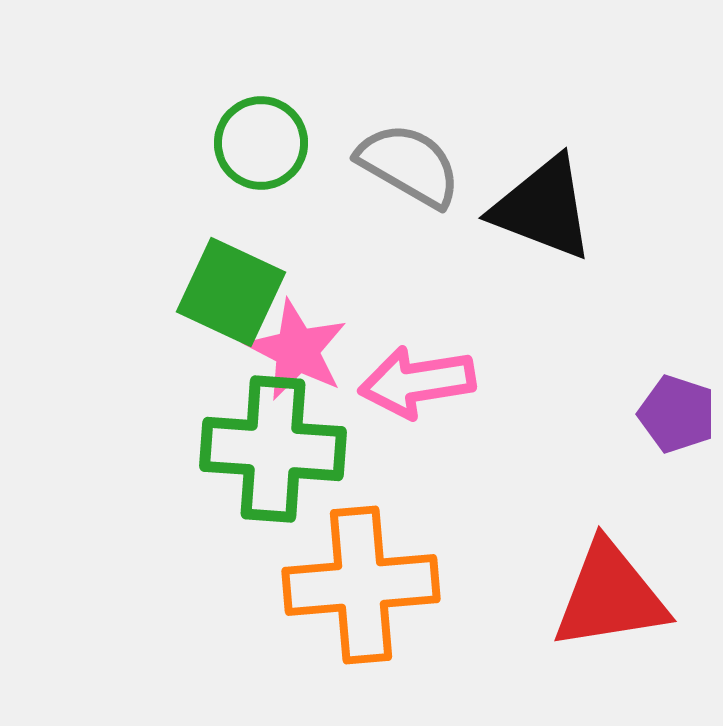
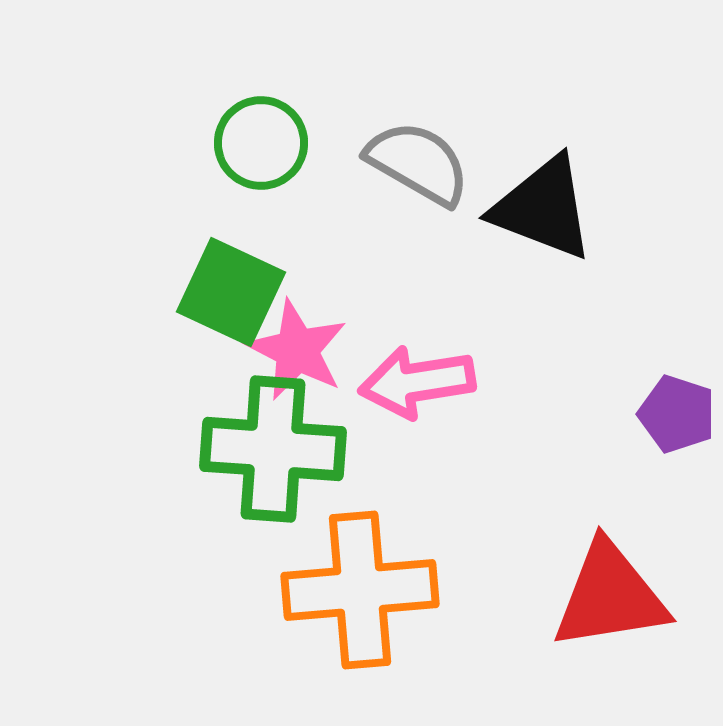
gray semicircle: moved 9 px right, 2 px up
orange cross: moved 1 px left, 5 px down
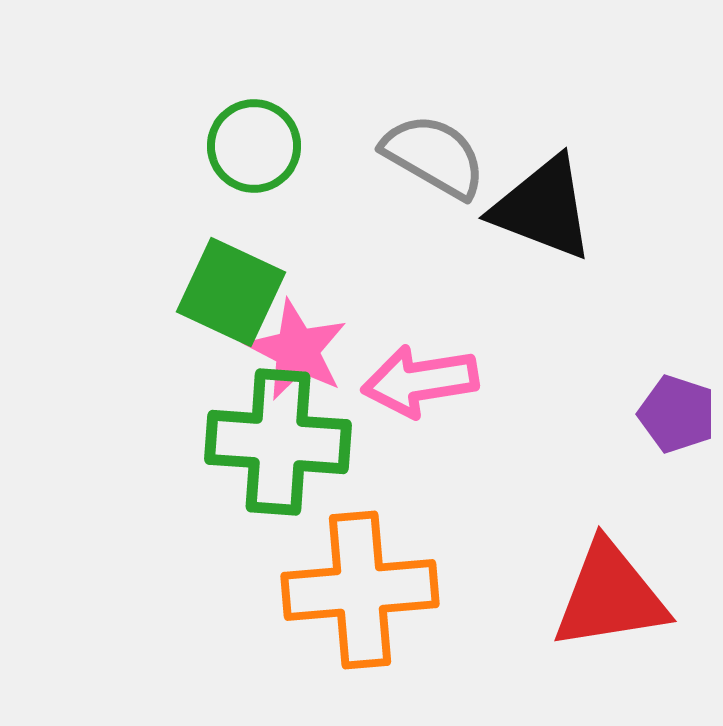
green circle: moved 7 px left, 3 px down
gray semicircle: moved 16 px right, 7 px up
pink arrow: moved 3 px right, 1 px up
green cross: moved 5 px right, 7 px up
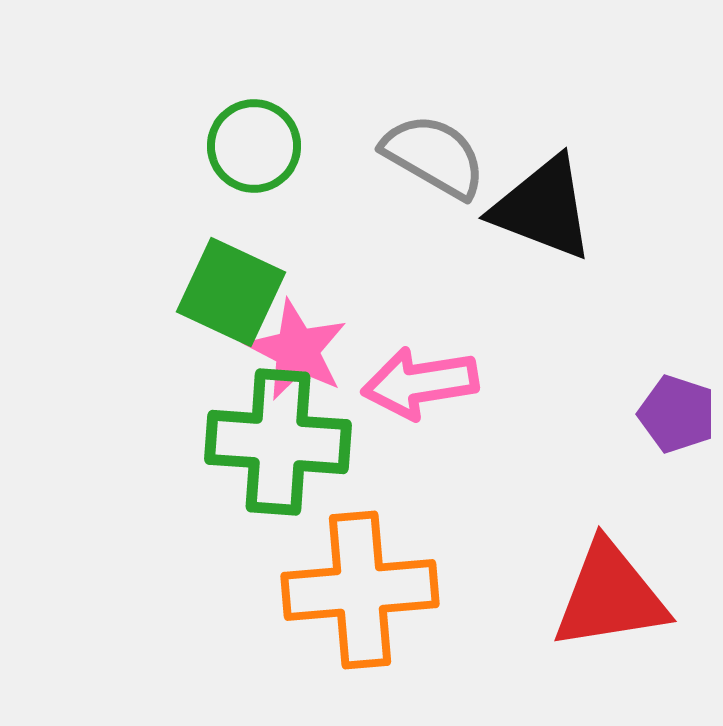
pink arrow: moved 2 px down
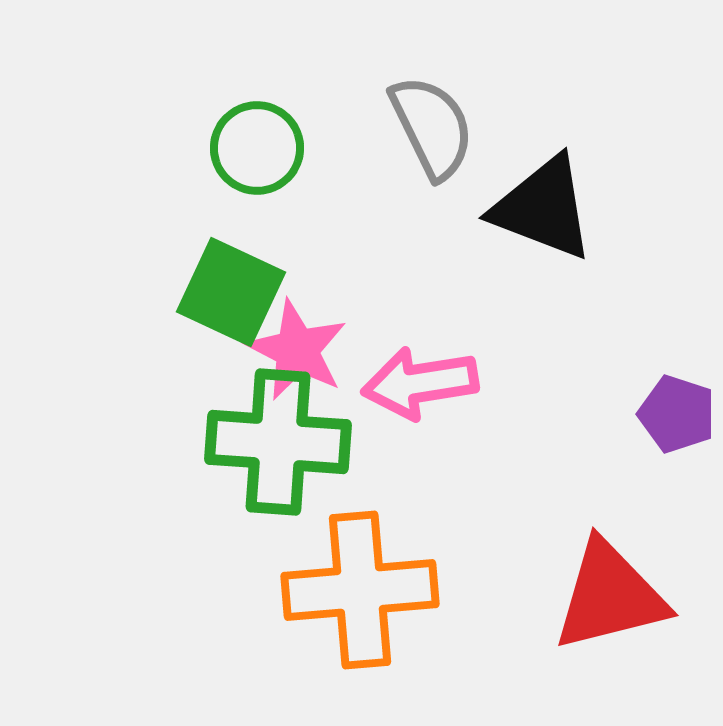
green circle: moved 3 px right, 2 px down
gray semicircle: moved 2 px left, 29 px up; rotated 34 degrees clockwise
red triangle: rotated 5 degrees counterclockwise
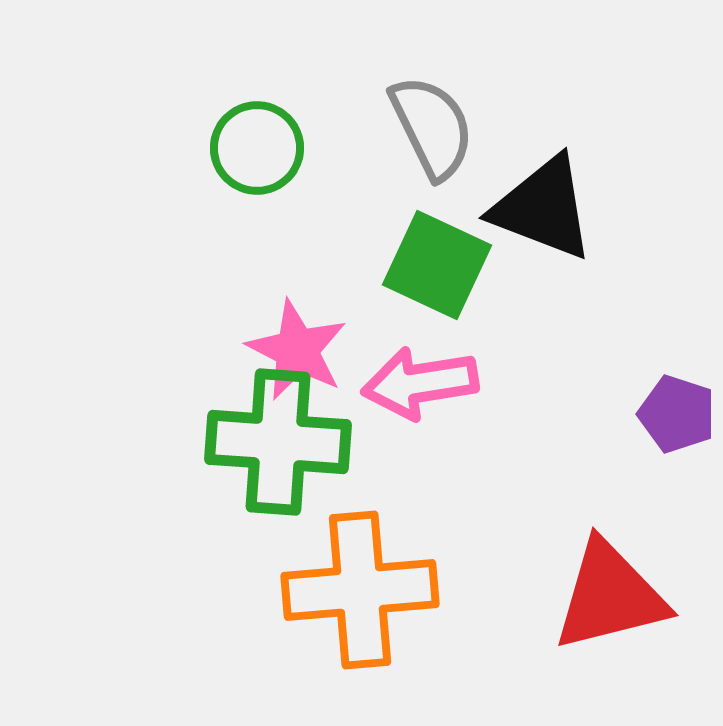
green square: moved 206 px right, 27 px up
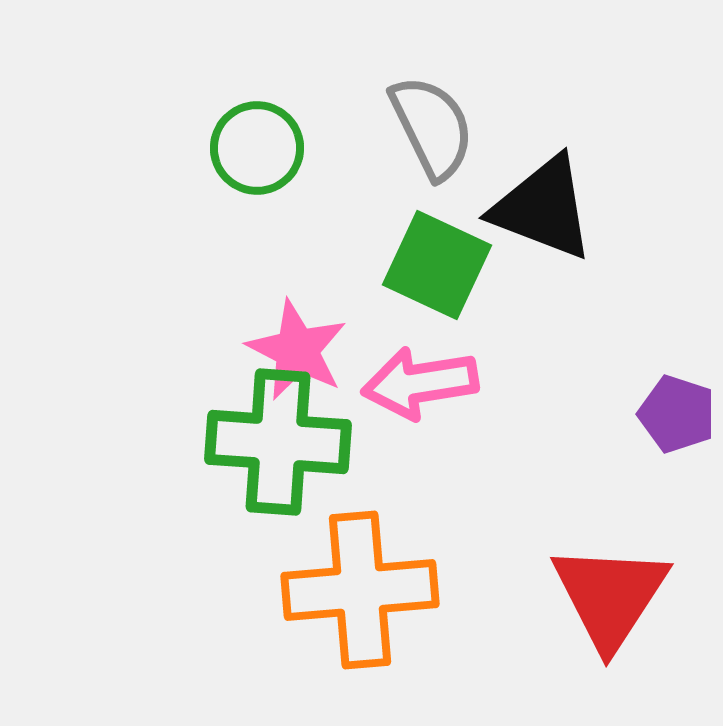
red triangle: rotated 43 degrees counterclockwise
